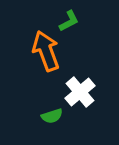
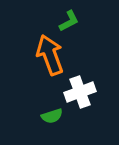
orange arrow: moved 4 px right, 4 px down
white cross: rotated 20 degrees clockwise
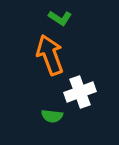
green L-shape: moved 9 px left, 3 px up; rotated 60 degrees clockwise
green semicircle: rotated 25 degrees clockwise
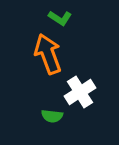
orange arrow: moved 2 px left, 1 px up
white cross: rotated 12 degrees counterclockwise
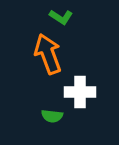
green L-shape: moved 1 px right, 1 px up
white cross: rotated 32 degrees clockwise
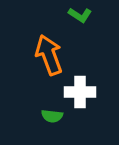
green L-shape: moved 19 px right, 2 px up
orange arrow: moved 1 px right, 1 px down
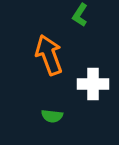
green L-shape: rotated 90 degrees clockwise
white cross: moved 13 px right, 8 px up
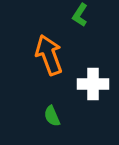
green semicircle: rotated 60 degrees clockwise
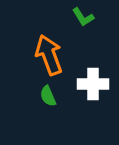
green L-shape: moved 3 px right, 2 px down; rotated 65 degrees counterclockwise
green semicircle: moved 4 px left, 20 px up
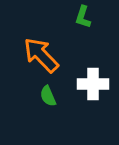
green L-shape: rotated 50 degrees clockwise
orange arrow: moved 8 px left; rotated 24 degrees counterclockwise
